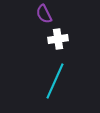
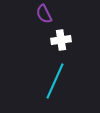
white cross: moved 3 px right, 1 px down
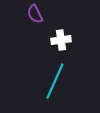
purple semicircle: moved 9 px left
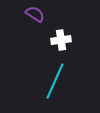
purple semicircle: rotated 150 degrees clockwise
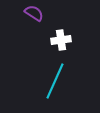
purple semicircle: moved 1 px left, 1 px up
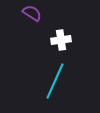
purple semicircle: moved 2 px left
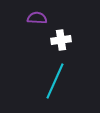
purple semicircle: moved 5 px right, 5 px down; rotated 30 degrees counterclockwise
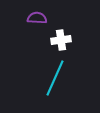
cyan line: moved 3 px up
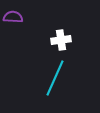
purple semicircle: moved 24 px left, 1 px up
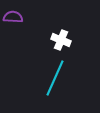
white cross: rotated 30 degrees clockwise
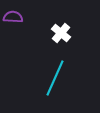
white cross: moved 7 px up; rotated 18 degrees clockwise
